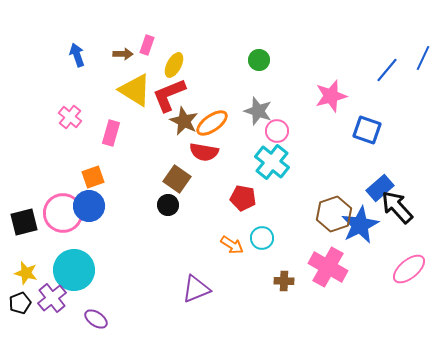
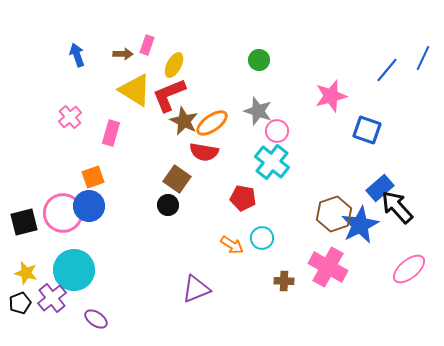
pink cross at (70, 117): rotated 10 degrees clockwise
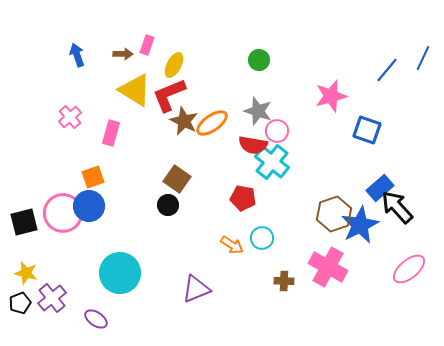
red semicircle at (204, 152): moved 49 px right, 7 px up
cyan circle at (74, 270): moved 46 px right, 3 px down
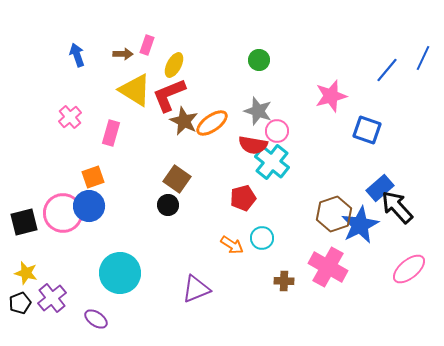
red pentagon at (243, 198): rotated 25 degrees counterclockwise
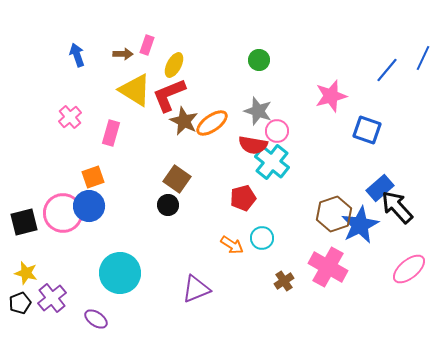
brown cross at (284, 281): rotated 36 degrees counterclockwise
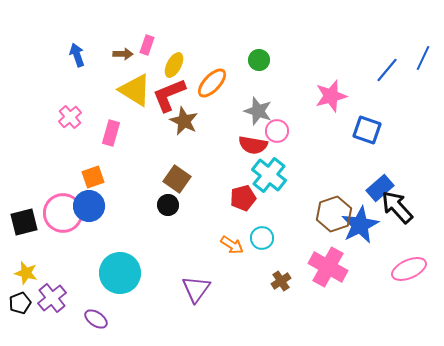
orange ellipse at (212, 123): moved 40 px up; rotated 12 degrees counterclockwise
cyan cross at (272, 162): moved 3 px left, 13 px down
pink ellipse at (409, 269): rotated 16 degrees clockwise
brown cross at (284, 281): moved 3 px left
purple triangle at (196, 289): rotated 32 degrees counterclockwise
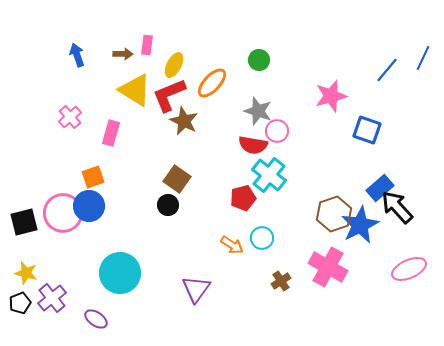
pink rectangle at (147, 45): rotated 12 degrees counterclockwise
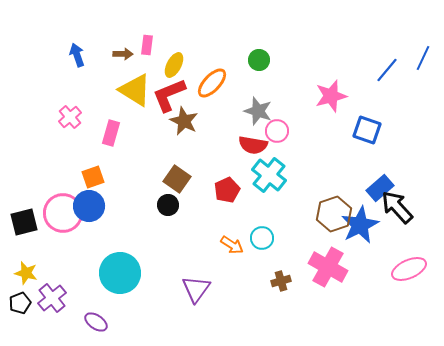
red pentagon at (243, 198): moved 16 px left, 8 px up; rotated 10 degrees counterclockwise
brown cross at (281, 281): rotated 18 degrees clockwise
purple ellipse at (96, 319): moved 3 px down
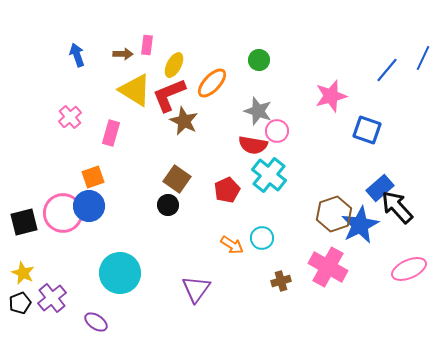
yellow star at (26, 273): moved 3 px left; rotated 10 degrees clockwise
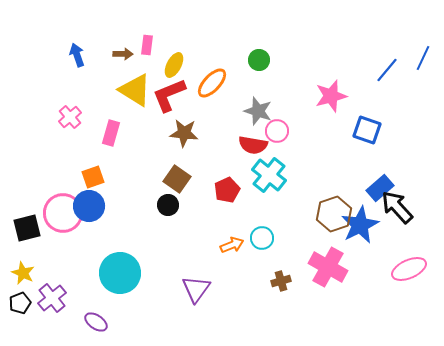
brown star at (184, 121): moved 12 px down; rotated 20 degrees counterclockwise
black square at (24, 222): moved 3 px right, 6 px down
orange arrow at (232, 245): rotated 55 degrees counterclockwise
